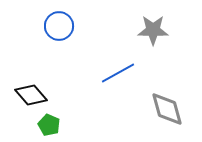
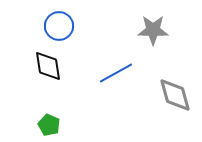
blue line: moved 2 px left
black diamond: moved 17 px right, 29 px up; rotated 32 degrees clockwise
gray diamond: moved 8 px right, 14 px up
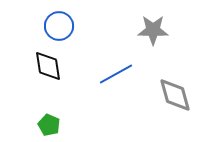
blue line: moved 1 px down
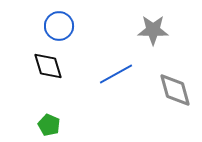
black diamond: rotated 8 degrees counterclockwise
gray diamond: moved 5 px up
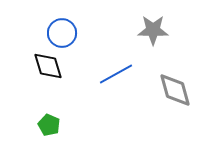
blue circle: moved 3 px right, 7 px down
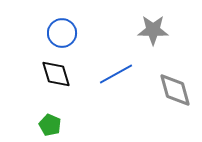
black diamond: moved 8 px right, 8 px down
green pentagon: moved 1 px right
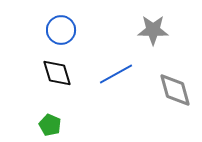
blue circle: moved 1 px left, 3 px up
black diamond: moved 1 px right, 1 px up
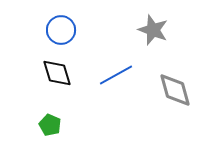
gray star: rotated 20 degrees clockwise
blue line: moved 1 px down
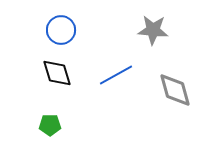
gray star: rotated 16 degrees counterclockwise
green pentagon: rotated 25 degrees counterclockwise
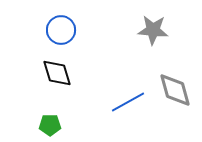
blue line: moved 12 px right, 27 px down
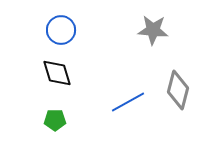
gray diamond: moved 3 px right; rotated 30 degrees clockwise
green pentagon: moved 5 px right, 5 px up
